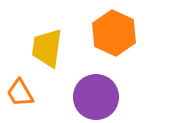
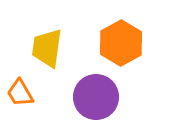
orange hexagon: moved 7 px right, 10 px down; rotated 6 degrees clockwise
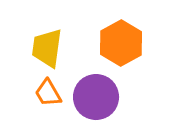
orange trapezoid: moved 28 px right
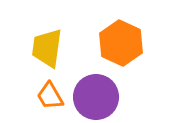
orange hexagon: rotated 6 degrees counterclockwise
orange trapezoid: moved 2 px right, 3 px down
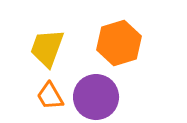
orange hexagon: moved 2 px left; rotated 18 degrees clockwise
yellow trapezoid: rotated 12 degrees clockwise
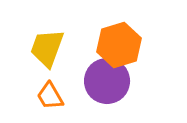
orange hexagon: moved 2 px down
purple circle: moved 11 px right, 16 px up
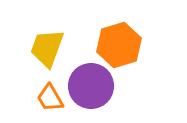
purple circle: moved 16 px left, 5 px down
orange trapezoid: moved 2 px down
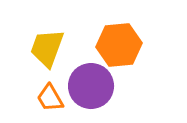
orange hexagon: rotated 12 degrees clockwise
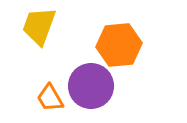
yellow trapezoid: moved 8 px left, 22 px up
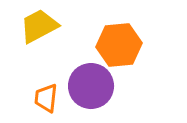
yellow trapezoid: rotated 42 degrees clockwise
orange trapezoid: moved 4 px left; rotated 36 degrees clockwise
